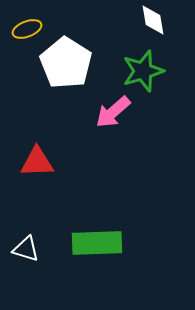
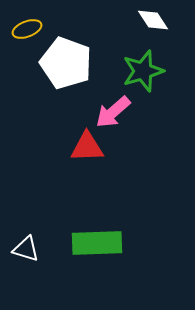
white diamond: rotated 24 degrees counterclockwise
white pentagon: rotated 12 degrees counterclockwise
red triangle: moved 50 px right, 15 px up
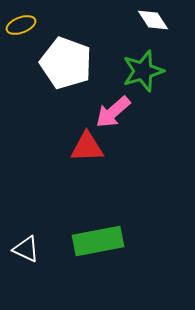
yellow ellipse: moved 6 px left, 4 px up
green rectangle: moved 1 px right, 2 px up; rotated 9 degrees counterclockwise
white triangle: rotated 8 degrees clockwise
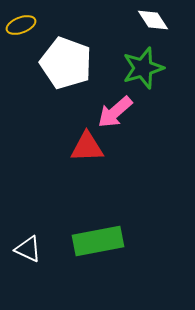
green star: moved 3 px up
pink arrow: moved 2 px right
white triangle: moved 2 px right
